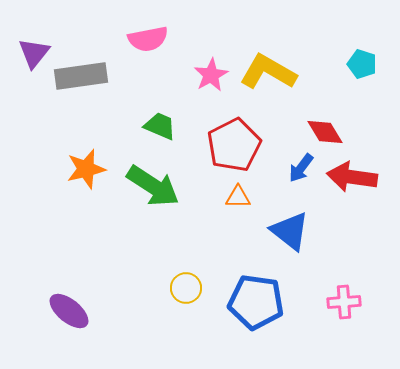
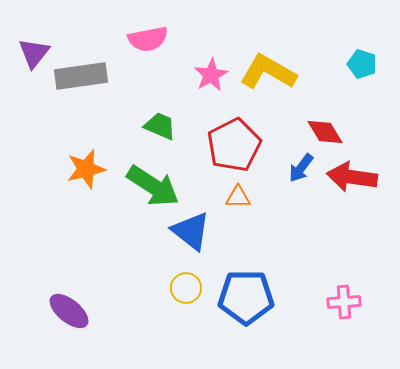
blue triangle: moved 99 px left
blue pentagon: moved 10 px left, 5 px up; rotated 8 degrees counterclockwise
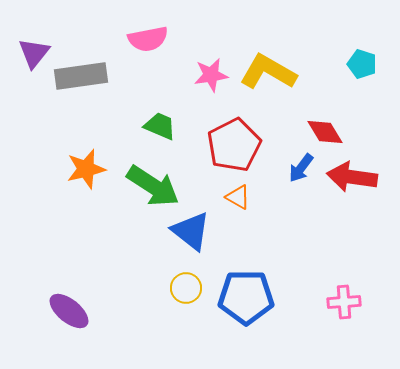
pink star: rotated 20 degrees clockwise
orange triangle: rotated 28 degrees clockwise
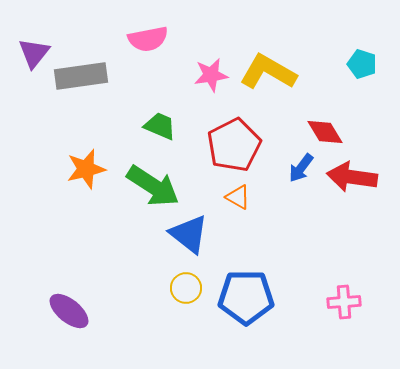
blue triangle: moved 2 px left, 3 px down
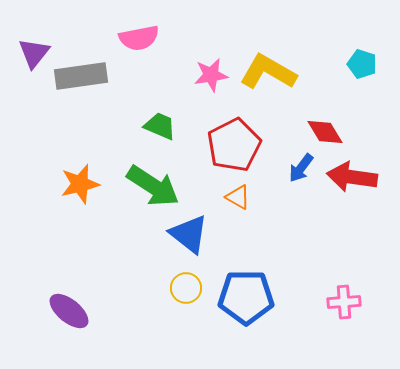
pink semicircle: moved 9 px left, 1 px up
orange star: moved 6 px left, 15 px down
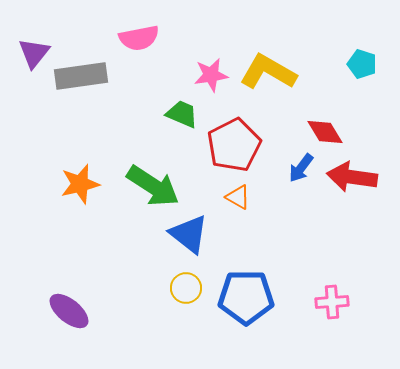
green trapezoid: moved 22 px right, 12 px up
pink cross: moved 12 px left
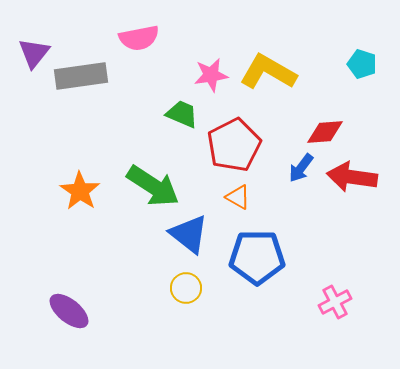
red diamond: rotated 63 degrees counterclockwise
orange star: moved 7 px down; rotated 24 degrees counterclockwise
blue pentagon: moved 11 px right, 40 px up
pink cross: moved 3 px right; rotated 24 degrees counterclockwise
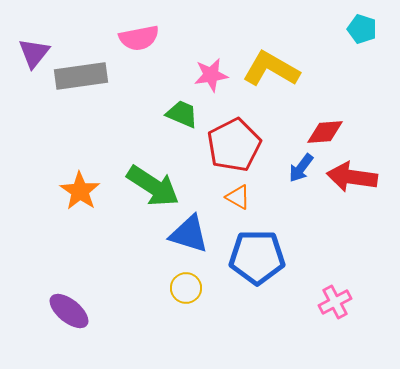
cyan pentagon: moved 35 px up
yellow L-shape: moved 3 px right, 3 px up
blue triangle: rotated 21 degrees counterclockwise
